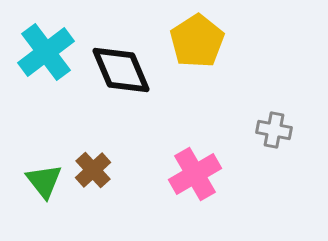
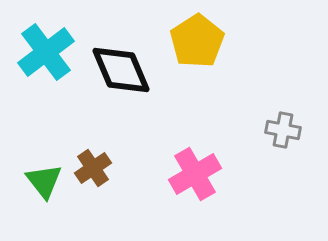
gray cross: moved 9 px right
brown cross: moved 2 px up; rotated 9 degrees clockwise
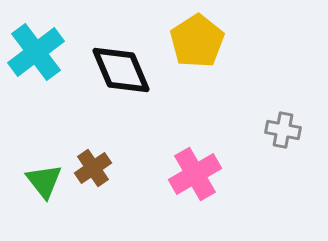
cyan cross: moved 10 px left
